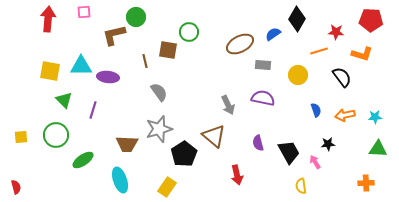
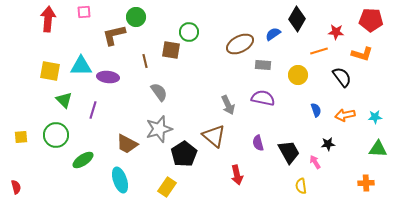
brown square at (168, 50): moved 3 px right
brown trapezoid at (127, 144): rotated 25 degrees clockwise
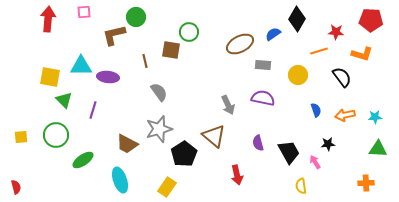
yellow square at (50, 71): moved 6 px down
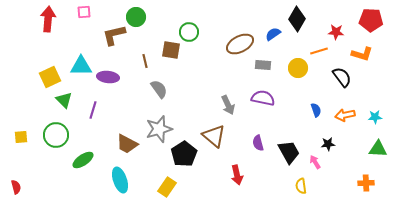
yellow circle at (298, 75): moved 7 px up
yellow square at (50, 77): rotated 35 degrees counterclockwise
gray semicircle at (159, 92): moved 3 px up
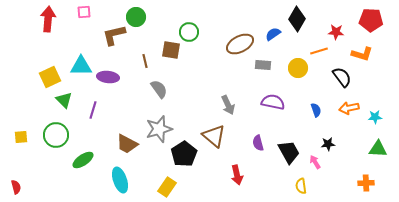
purple semicircle at (263, 98): moved 10 px right, 4 px down
orange arrow at (345, 115): moved 4 px right, 7 px up
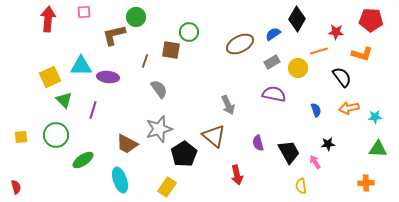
brown line at (145, 61): rotated 32 degrees clockwise
gray rectangle at (263, 65): moved 9 px right, 3 px up; rotated 35 degrees counterclockwise
purple semicircle at (273, 102): moved 1 px right, 8 px up
